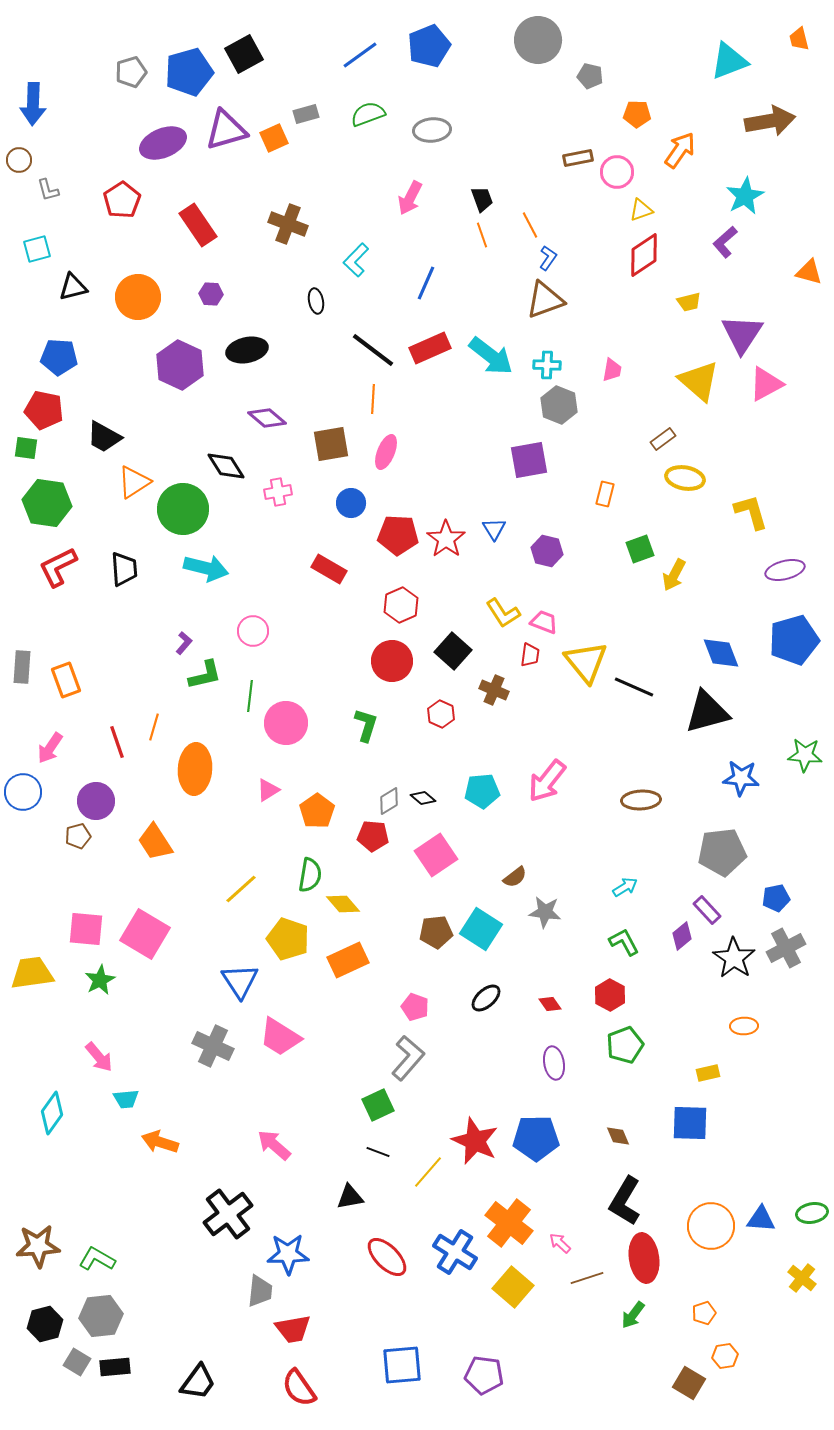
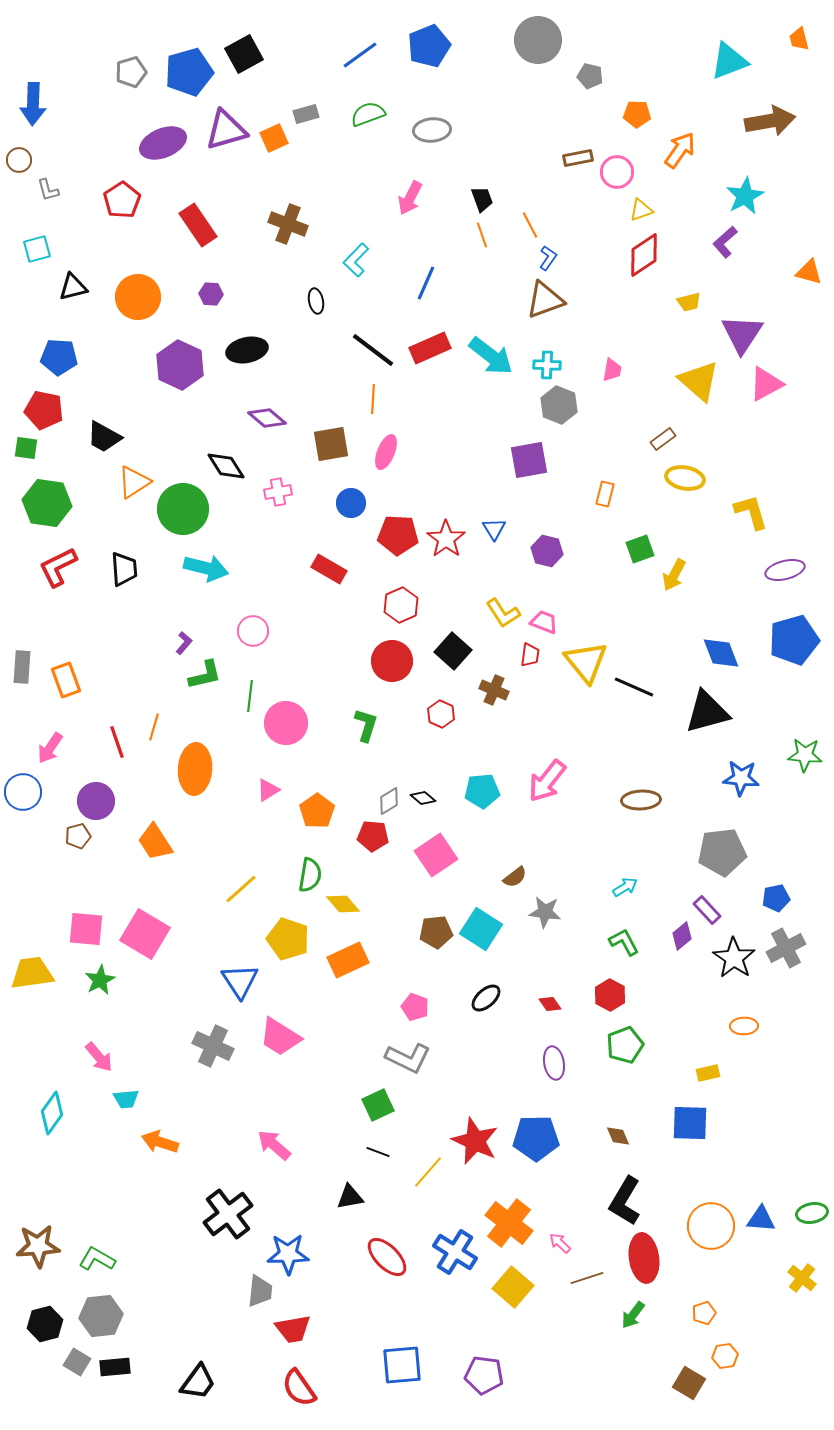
gray L-shape at (408, 1058): rotated 75 degrees clockwise
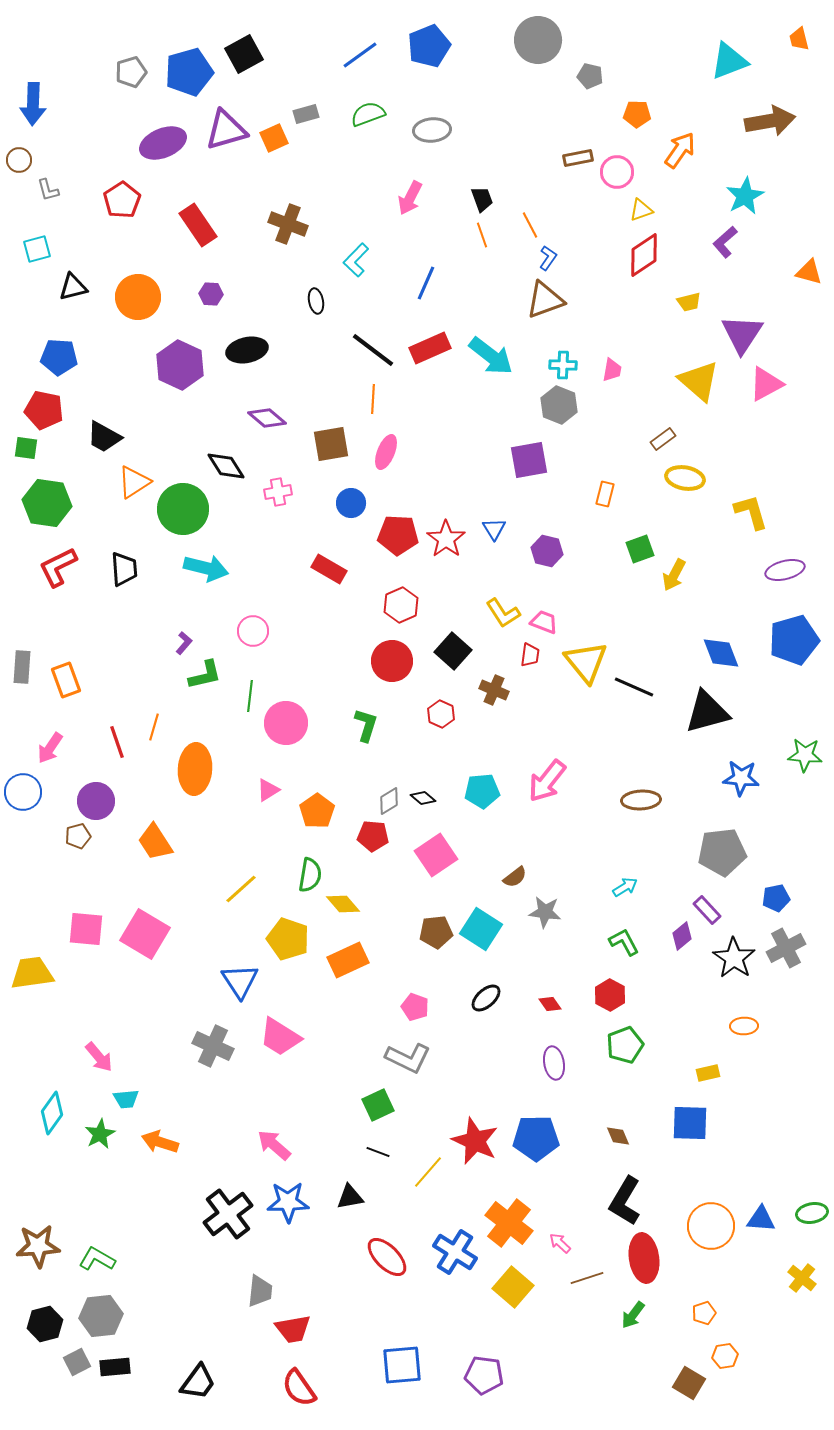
cyan cross at (547, 365): moved 16 px right
green star at (100, 980): moved 154 px down
blue star at (288, 1254): moved 52 px up
gray square at (77, 1362): rotated 32 degrees clockwise
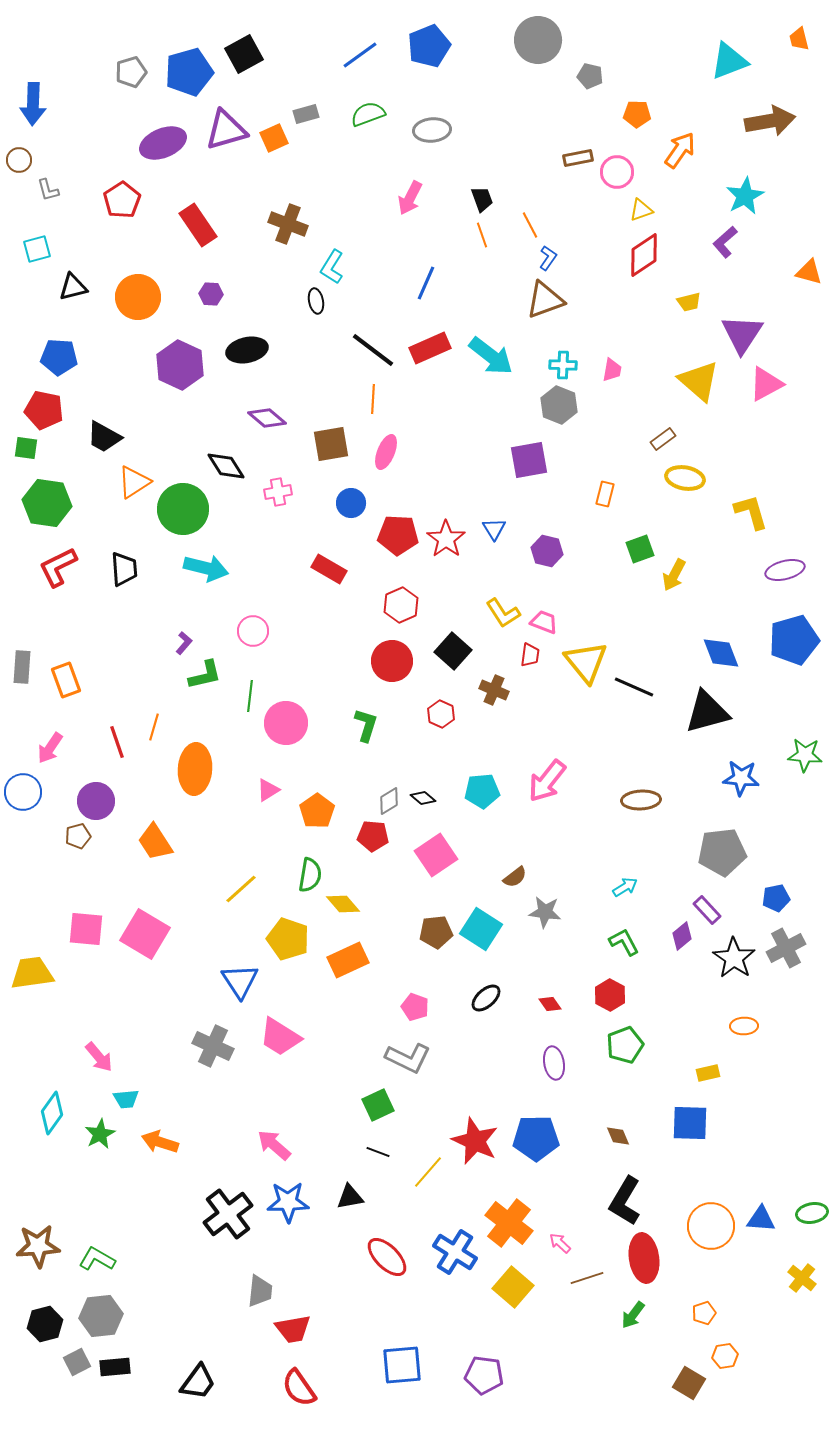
cyan L-shape at (356, 260): moved 24 px left, 7 px down; rotated 12 degrees counterclockwise
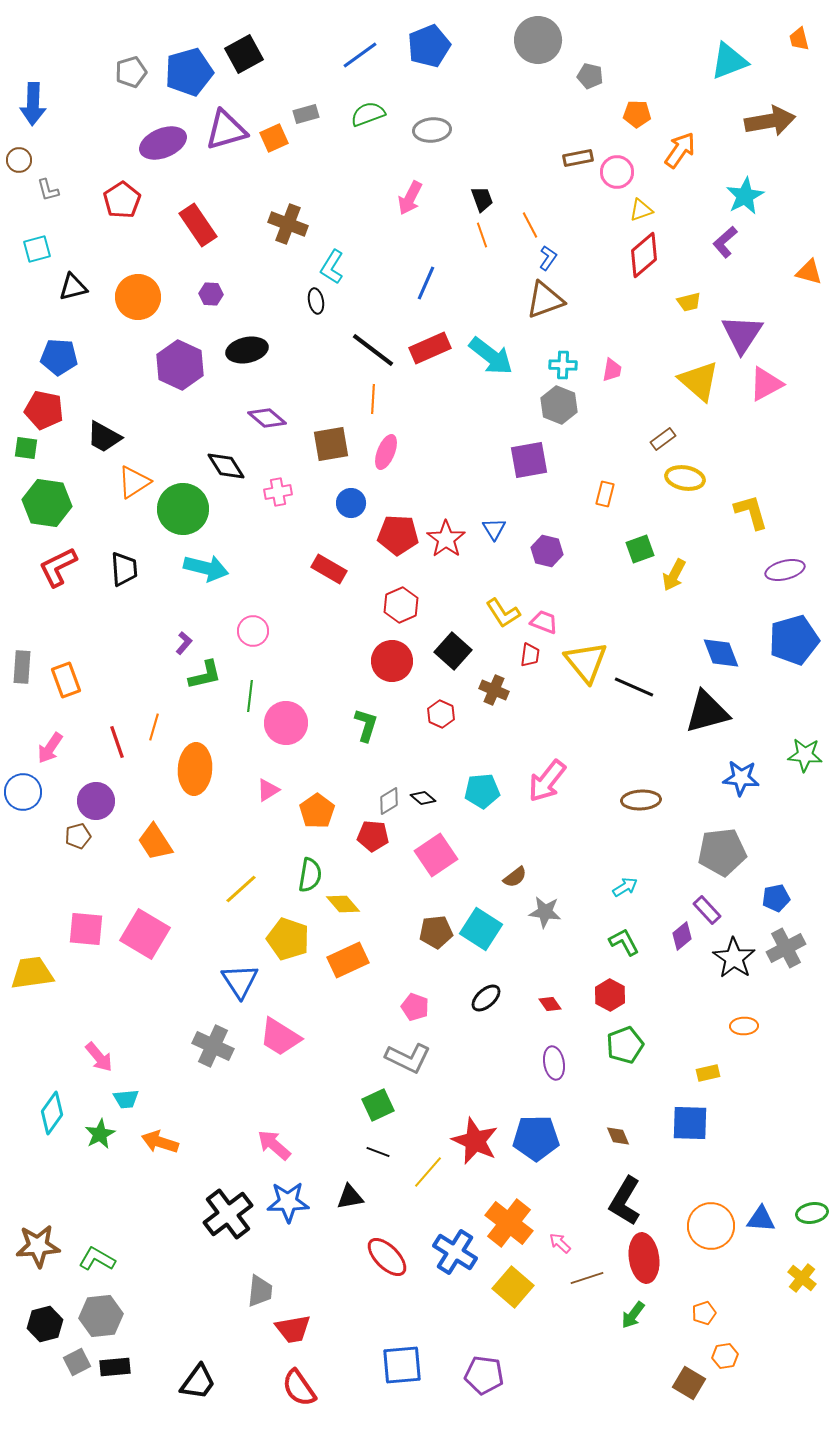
red diamond at (644, 255): rotated 6 degrees counterclockwise
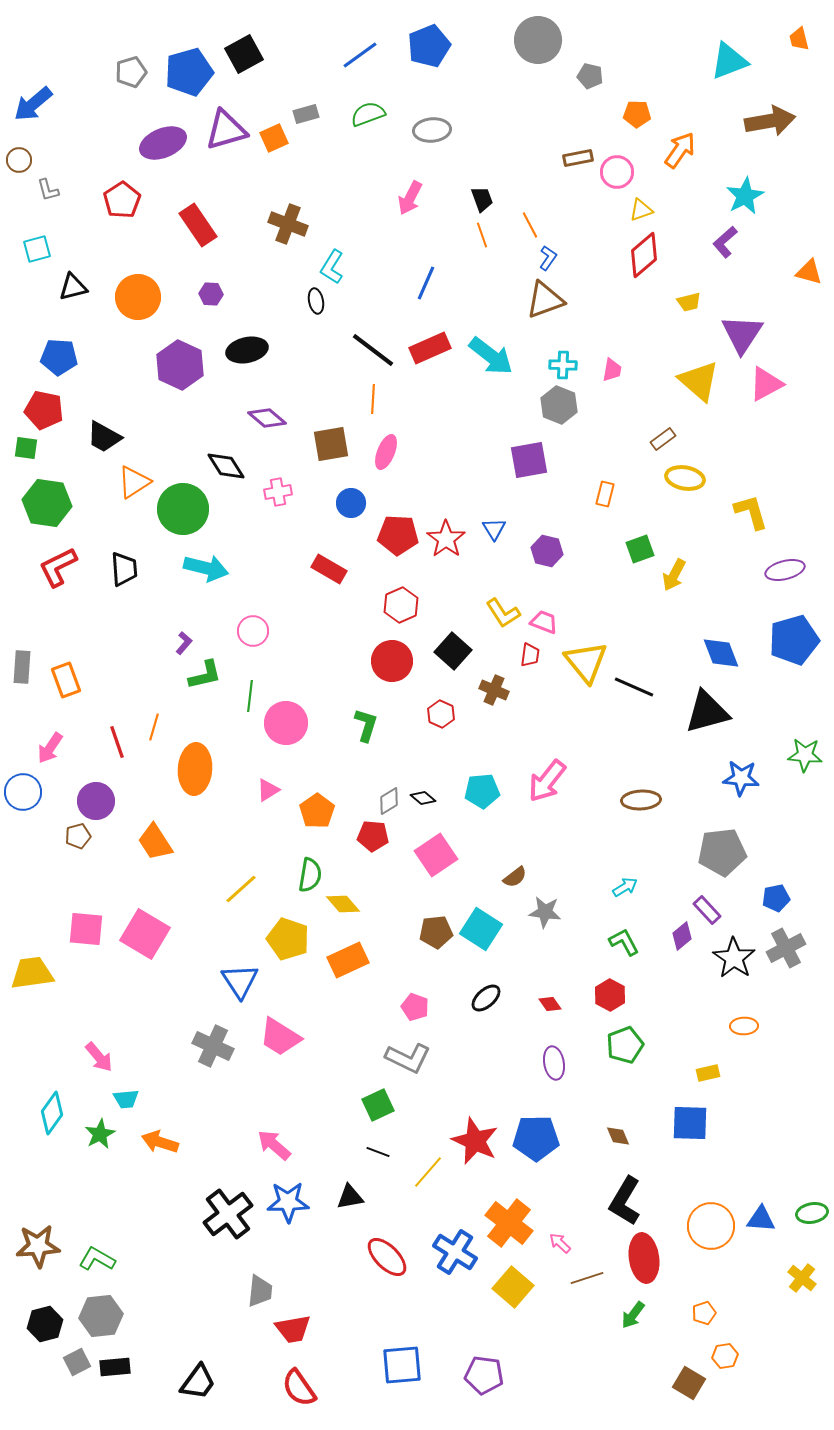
blue arrow at (33, 104): rotated 48 degrees clockwise
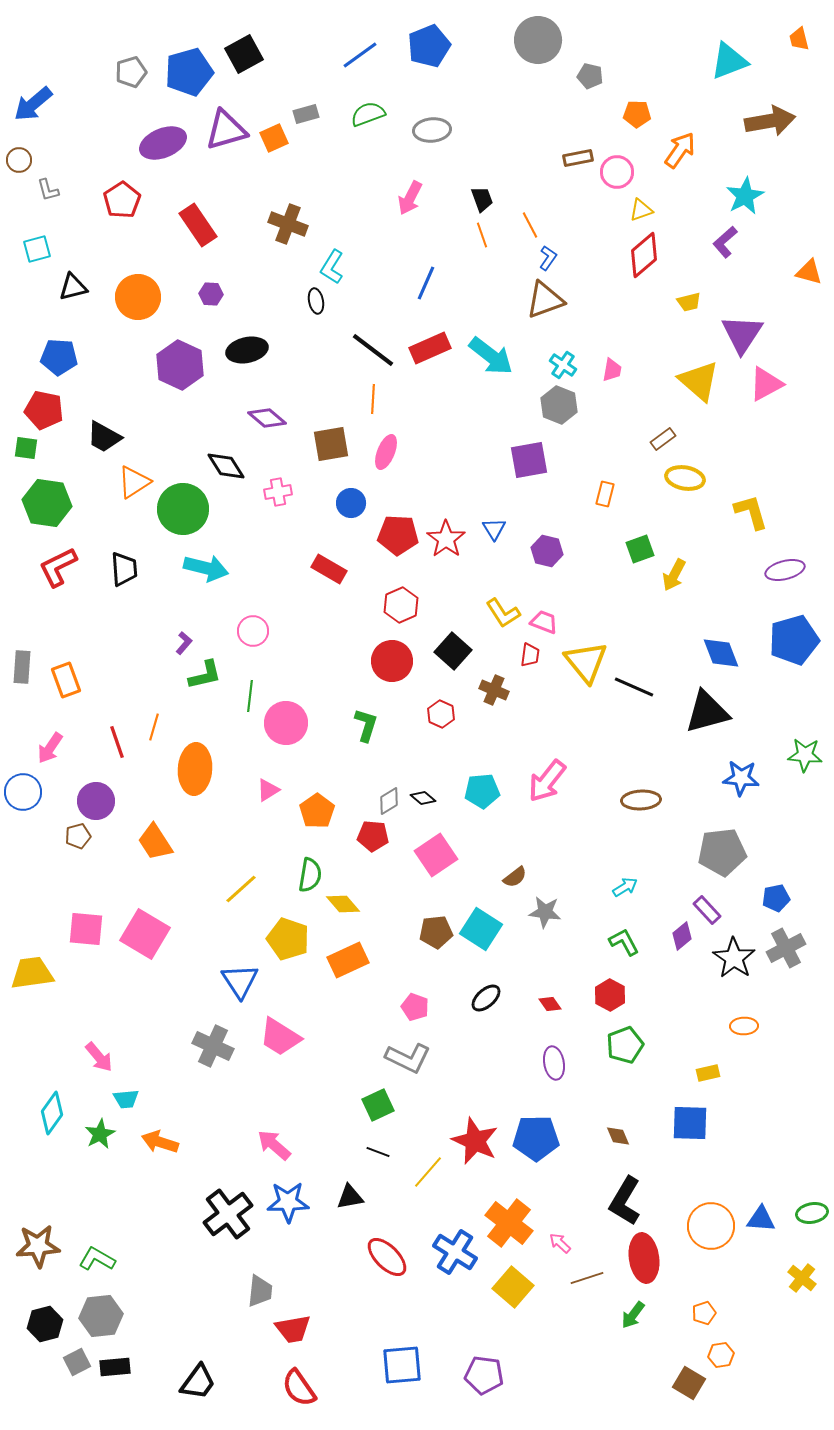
cyan cross at (563, 365): rotated 32 degrees clockwise
orange hexagon at (725, 1356): moved 4 px left, 1 px up
